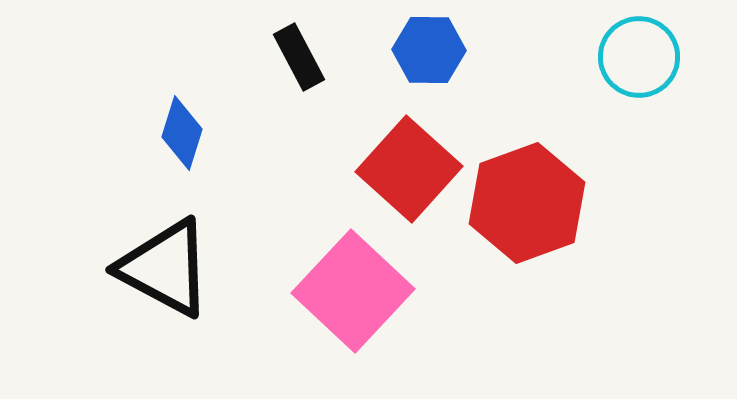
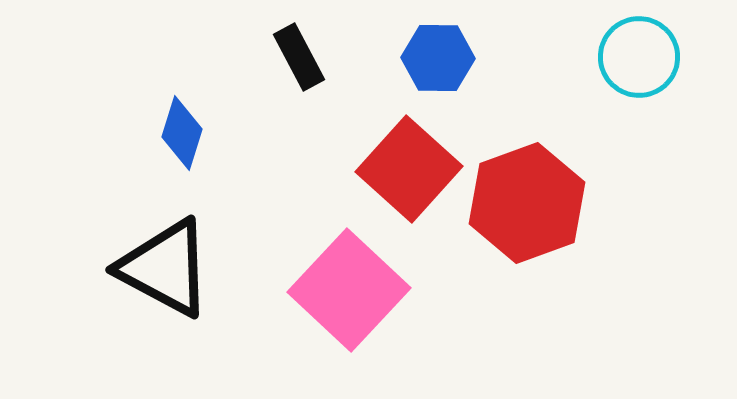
blue hexagon: moved 9 px right, 8 px down
pink square: moved 4 px left, 1 px up
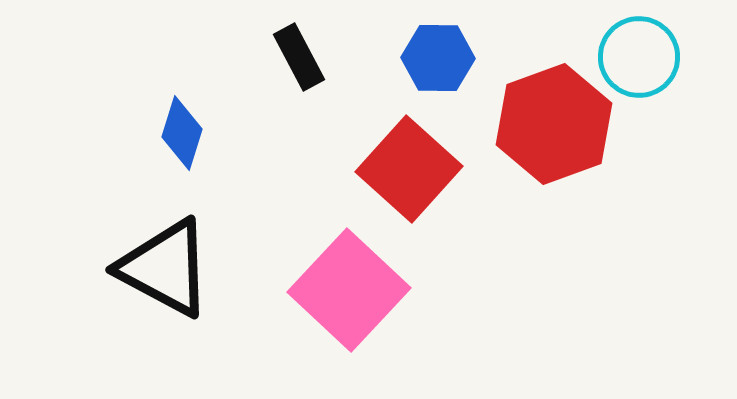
red hexagon: moved 27 px right, 79 px up
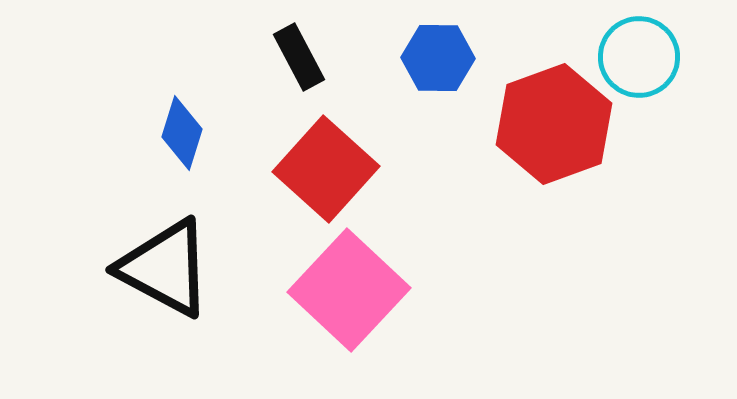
red square: moved 83 px left
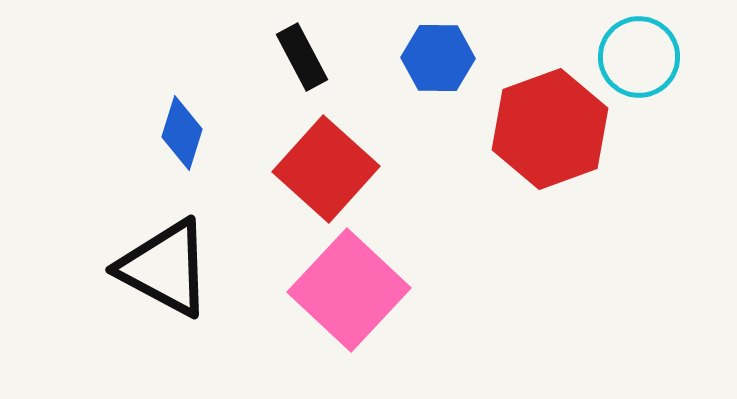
black rectangle: moved 3 px right
red hexagon: moved 4 px left, 5 px down
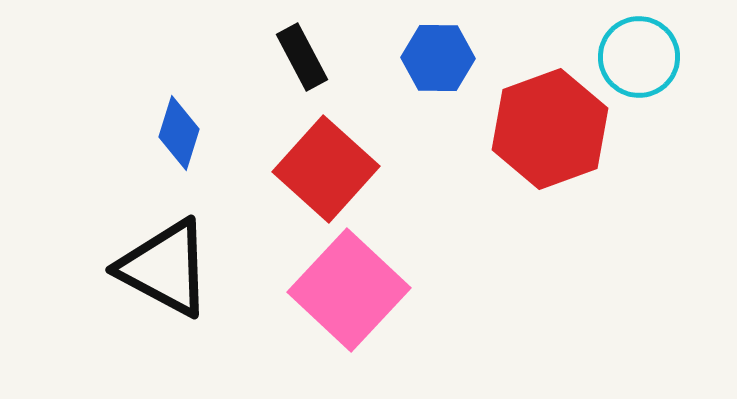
blue diamond: moved 3 px left
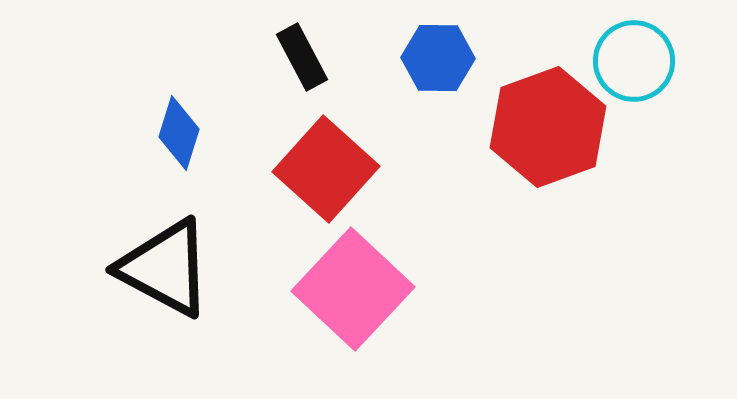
cyan circle: moved 5 px left, 4 px down
red hexagon: moved 2 px left, 2 px up
pink square: moved 4 px right, 1 px up
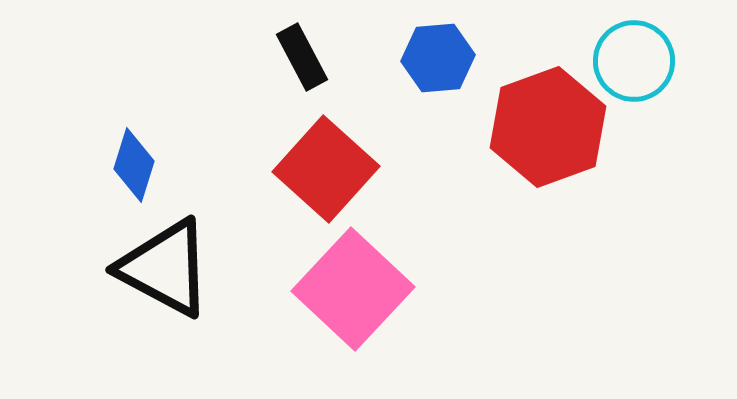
blue hexagon: rotated 6 degrees counterclockwise
blue diamond: moved 45 px left, 32 px down
